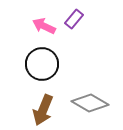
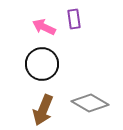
purple rectangle: rotated 48 degrees counterclockwise
pink arrow: moved 1 px down
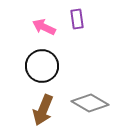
purple rectangle: moved 3 px right
black circle: moved 2 px down
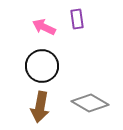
brown arrow: moved 3 px left, 3 px up; rotated 12 degrees counterclockwise
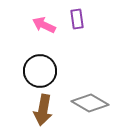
pink arrow: moved 2 px up
black circle: moved 2 px left, 5 px down
brown arrow: moved 3 px right, 3 px down
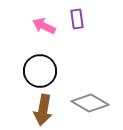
pink arrow: moved 1 px down
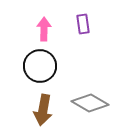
purple rectangle: moved 6 px right, 5 px down
pink arrow: moved 3 px down; rotated 65 degrees clockwise
black circle: moved 5 px up
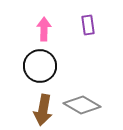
purple rectangle: moved 5 px right, 1 px down
gray diamond: moved 8 px left, 2 px down
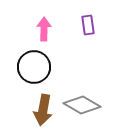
black circle: moved 6 px left, 1 px down
